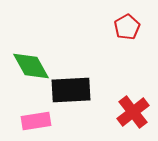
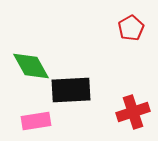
red pentagon: moved 4 px right, 1 px down
red cross: rotated 20 degrees clockwise
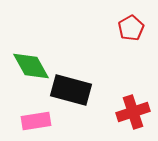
black rectangle: rotated 18 degrees clockwise
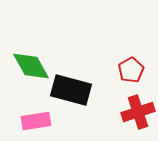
red pentagon: moved 42 px down
red cross: moved 5 px right
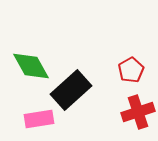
black rectangle: rotated 57 degrees counterclockwise
pink rectangle: moved 3 px right, 2 px up
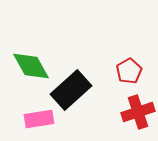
red pentagon: moved 2 px left, 1 px down
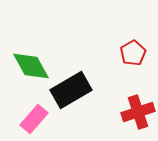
red pentagon: moved 4 px right, 18 px up
black rectangle: rotated 12 degrees clockwise
pink rectangle: moved 5 px left; rotated 40 degrees counterclockwise
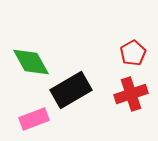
green diamond: moved 4 px up
red cross: moved 7 px left, 18 px up
pink rectangle: rotated 28 degrees clockwise
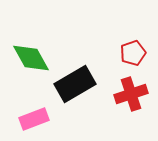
red pentagon: rotated 10 degrees clockwise
green diamond: moved 4 px up
black rectangle: moved 4 px right, 6 px up
